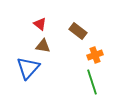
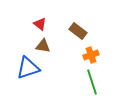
orange cross: moved 4 px left
blue triangle: rotated 30 degrees clockwise
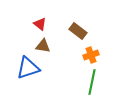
green line: rotated 30 degrees clockwise
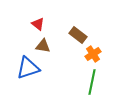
red triangle: moved 2 px left
brown rectangle: moved 4 px down
orange cross: moved 2 px right, 1 px up; rotated 14 degrees counterclockwise
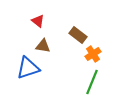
red triangle: moved 3 px up
green line: rotated 10 degrees clockwise
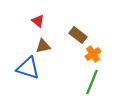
brown triangle: rotated 21 degrees counterclockwise
blue triangle: rotated 35 degrees clockwise
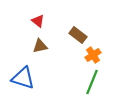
brown triangle: moved 3 px left
orange cross: moved 1 px down
blue triangle: moved 5 px left, 10 px down
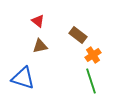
green line: moved 1 px left, 1 px up; rotated 40 degrees counterclockwise
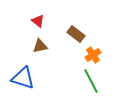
brown rectangle: moved 2 px left, 1 px up
green line: rotated 10 degrees counterclockwise
